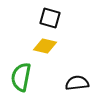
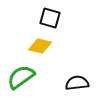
yellow diamond: moved 5 px left
green semicircle: rotated 44 degrees clockwise
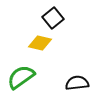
black square: moved 3 px right; rotated 35 degrees clockwise
yellow diamond: moved 3 px up
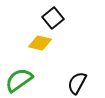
green semicircle: moved 2 px left, 3 px down
black semicircle: rotated 55 degrees counterclockwise
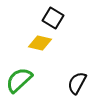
black square: rotated 20 degrees counterclockwise
green semicircle: rotated 8 degrees counterclockwise
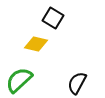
yellow diamond: moved 4 px left, 1 px down
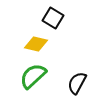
green semicircle: moved 14 px right, 4 px up
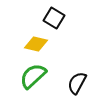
black square: moved 1 px right
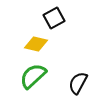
black square: rotated 30 degrees clockwise
black semicircle: moved 1 px right
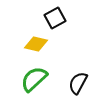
black square: moved 1 px right
green semicircle: moved 1 px right, 3 px down
